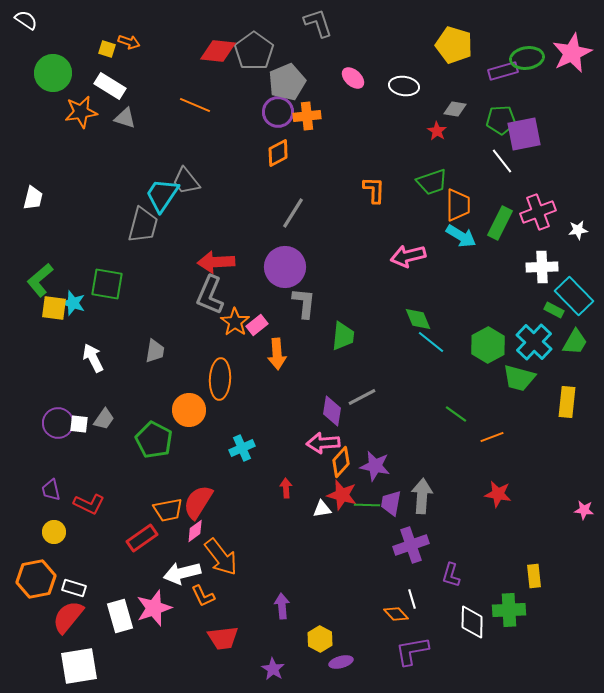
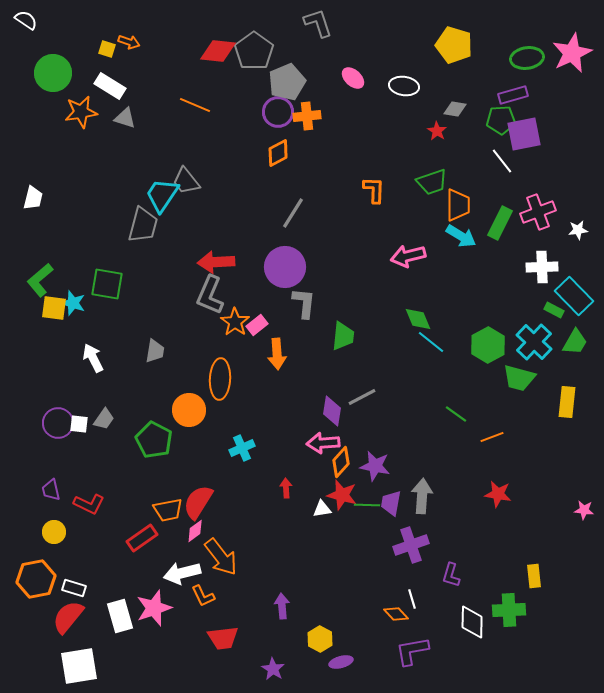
purple rectangle at (503, 71): moved 10 px right, 24 px down
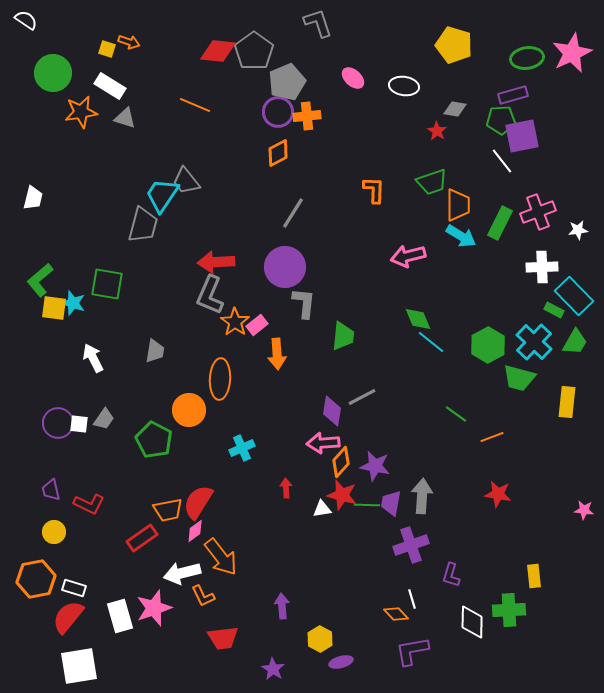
purple square at (524, 134): moved 2 px left, 2 px down
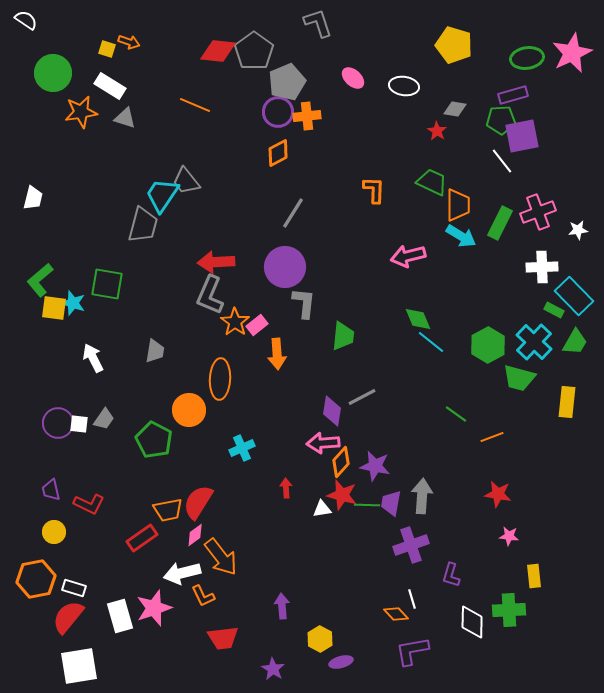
green trapezoid at (432, 182): rotated 136 degrees counterclockwise
pink star at (584, 510): moved 75 px left, 26 px down
pink diamond at (195, 531): moved 4 px down
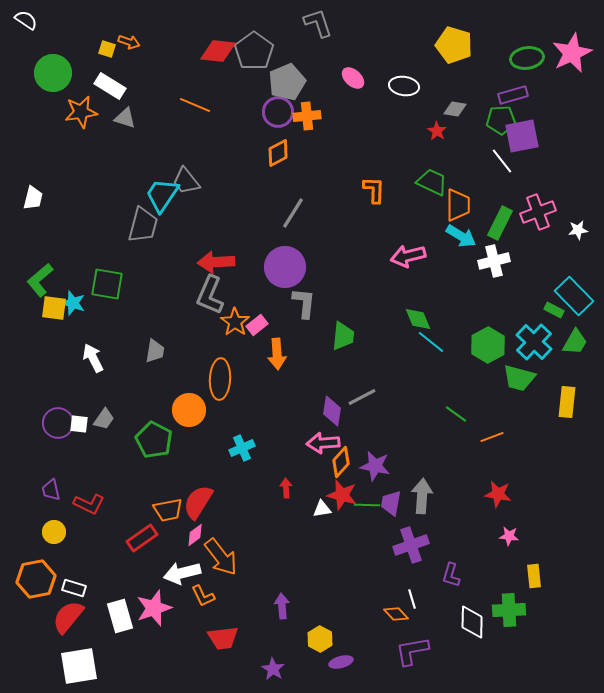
white cross at (542, 267): moved 48 px left, 6 px up; rotated 12 degrees counterclockwise
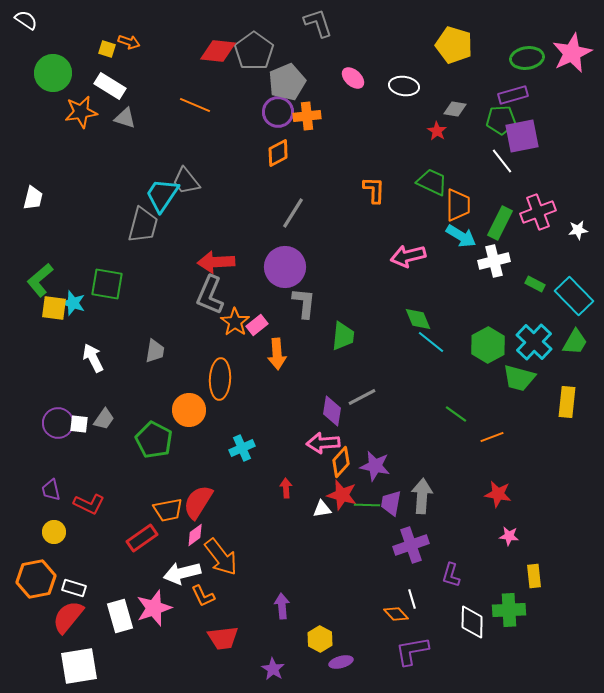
green rectangle at (554, 310): moved 19 px left, 26 px up
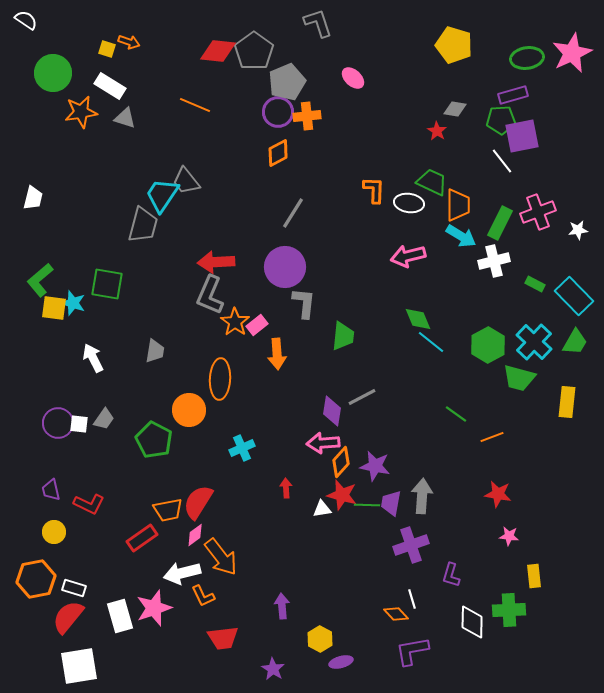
white ellipse at (404, 86): moved 5 px right, 117 px down
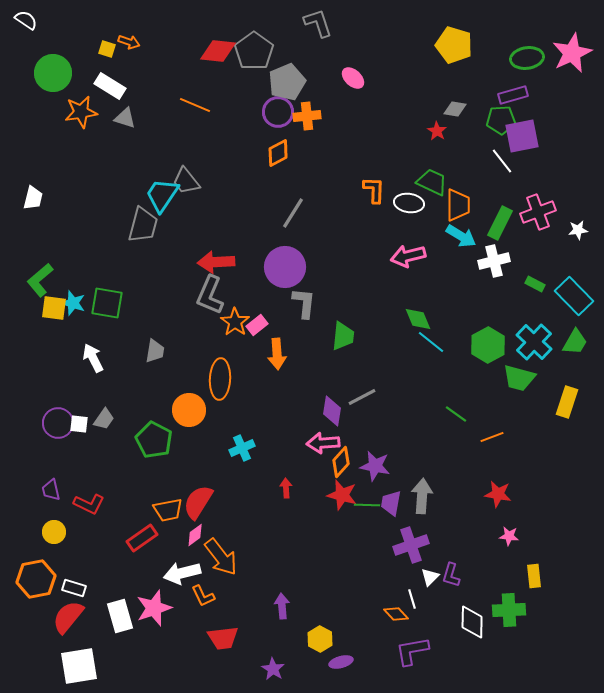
green square at (107, 284): moved 19 px down
yellow rectangle at (567, 402): rotated 12 degrees clockwise
white triangle at (322, 509): moved 108 px right, 68 px down; rotated 36 degrees counterclockwise
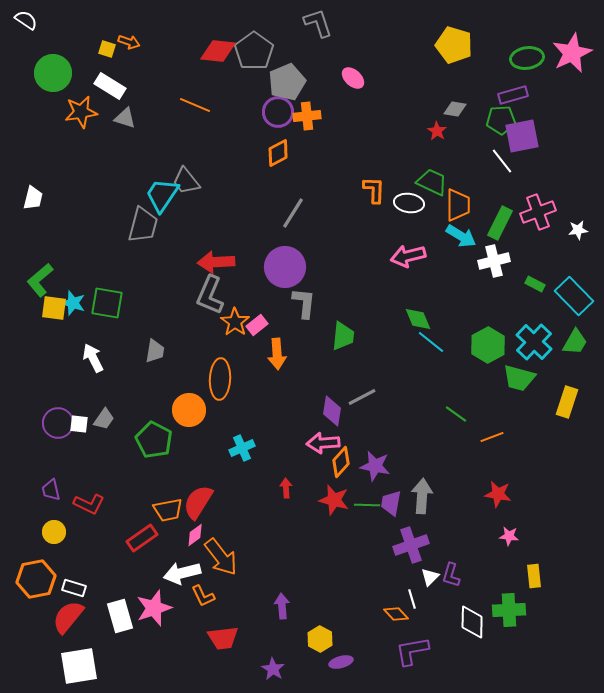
red star at (342, 495): moved 8 px left, 5 px down
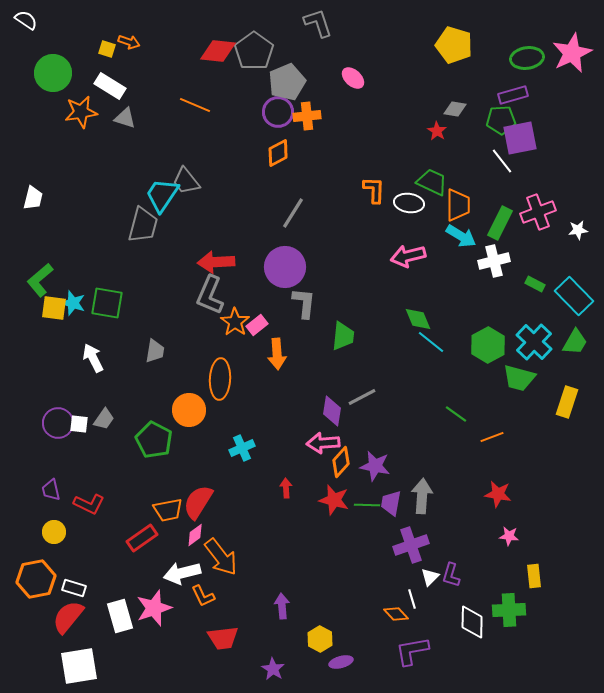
purple square at (522, 136): moved 2 px left, 2 px down
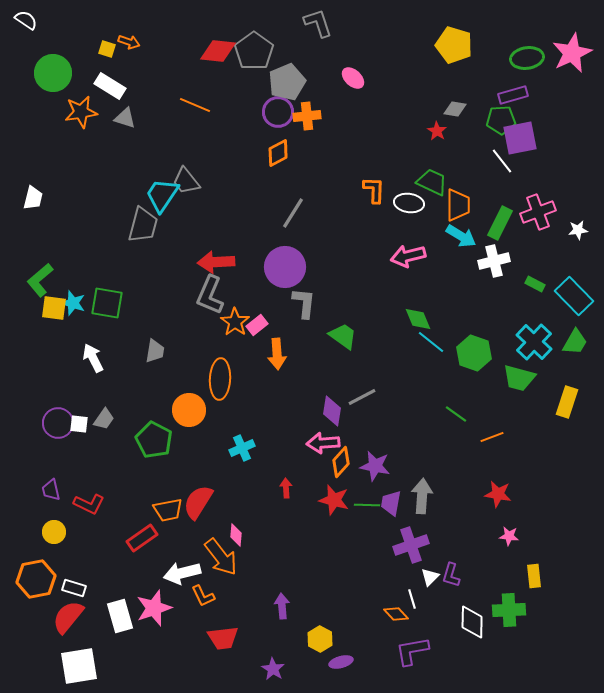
green trapezoid at (343, 336): rotated 60 degrees counterclockwise
green hexagon at (488, 345): moved 14 px left, 8 px down; rotated 12 degrees counterclockwise
pink diamond at (195, 535): moved 41 px right; rotated 50 degrees counterclockwise
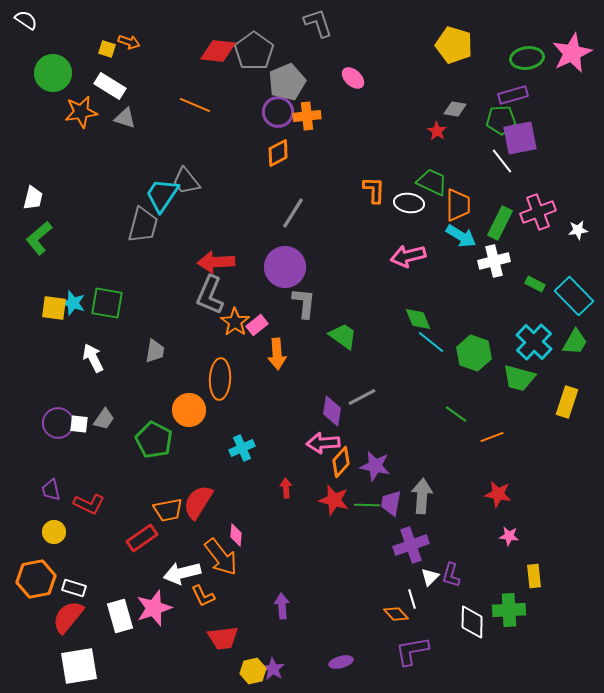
green L-shape at (40, 280): moved 1 px left, 42 px up
yellow hexagon at (320, 639): moved 67 px left, 32 px down; rotated 20 degrees clockwise
